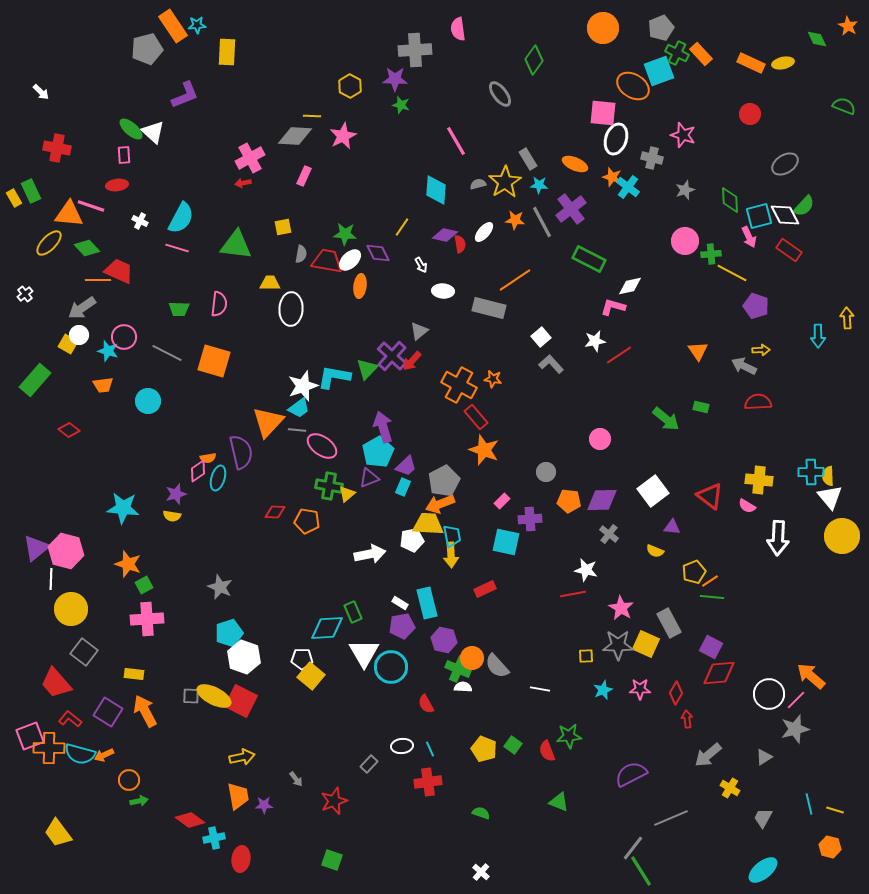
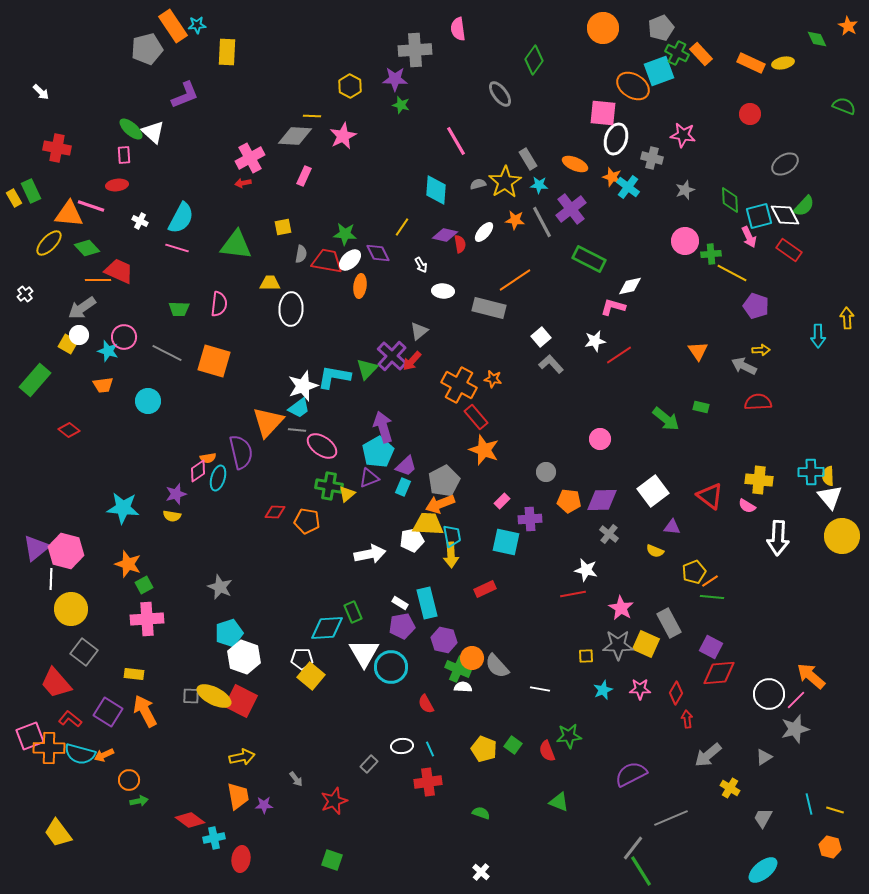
pink star at (683, 135): rotated 10 degrees counterclockwise
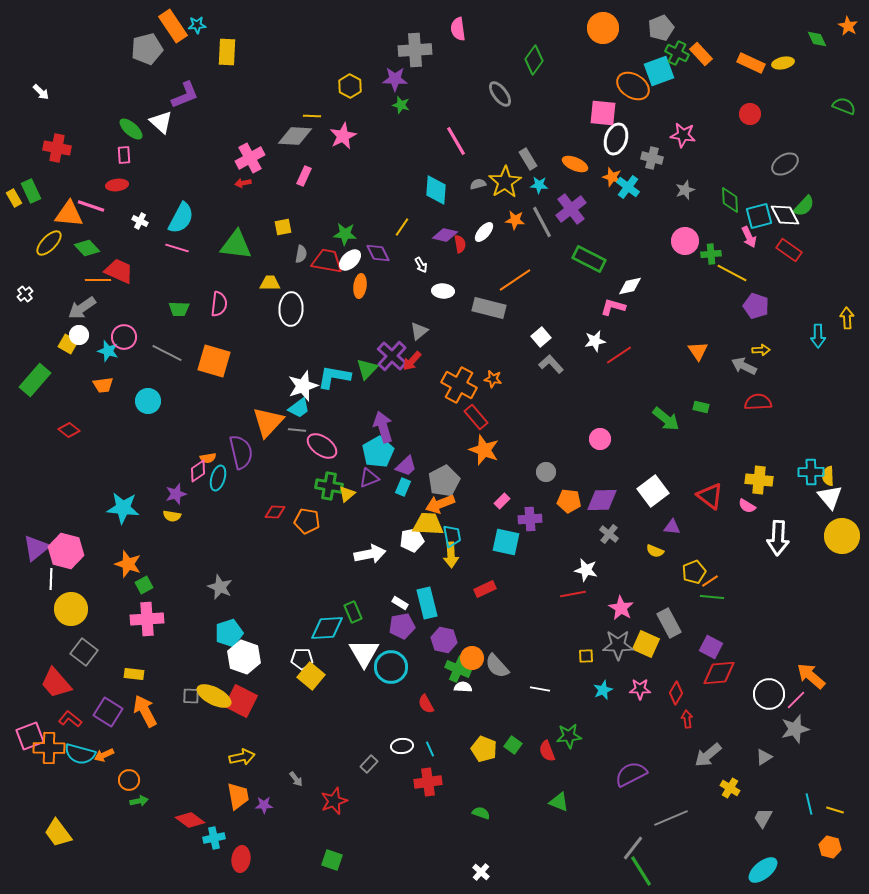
white triangle at (153, 132): moved 8 px right, 10 px up
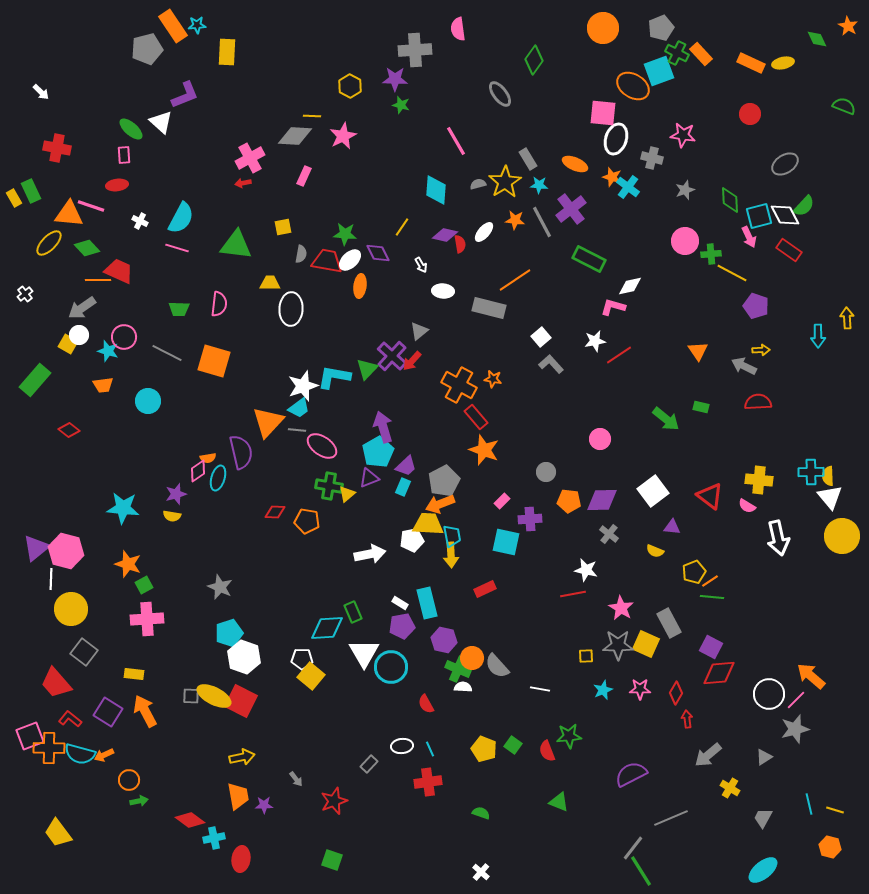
white arrow at (778, 538): rotated 16 degrees counterclockwise
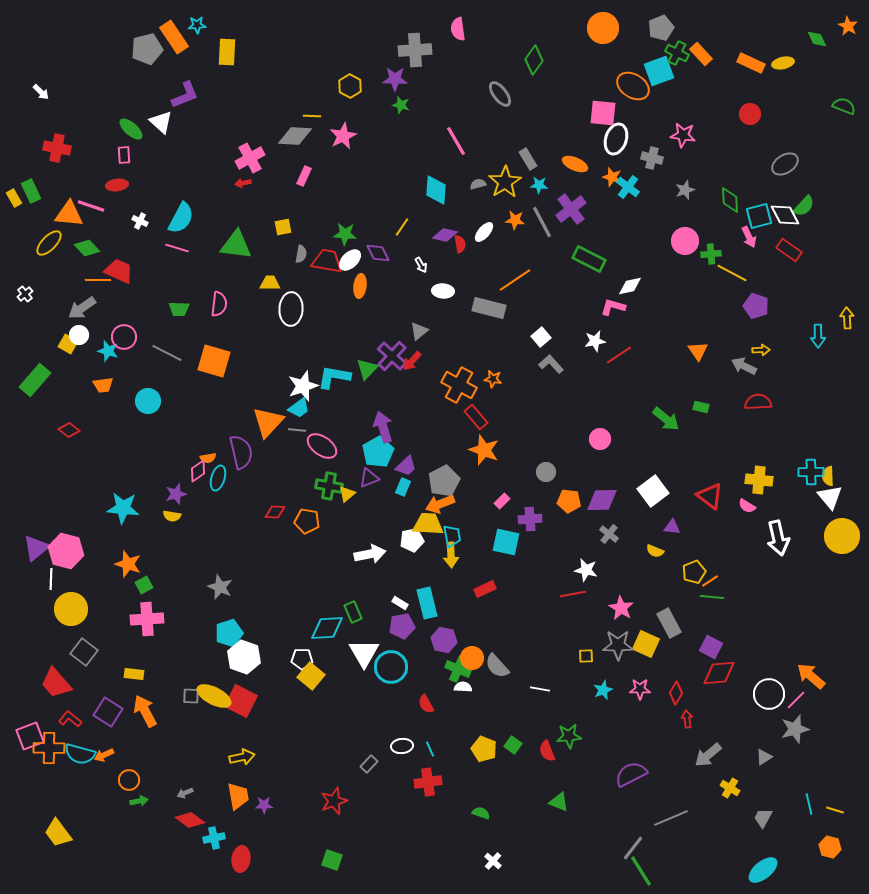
orange rectangle at (173, 26): moved 1 px right, 11 px down
gray arrow at (296, 779): moved 111 px left, 14 px down; rotated 105 degrees clockwise
white cross at (481, 872): moved 12 px right, 11 px up
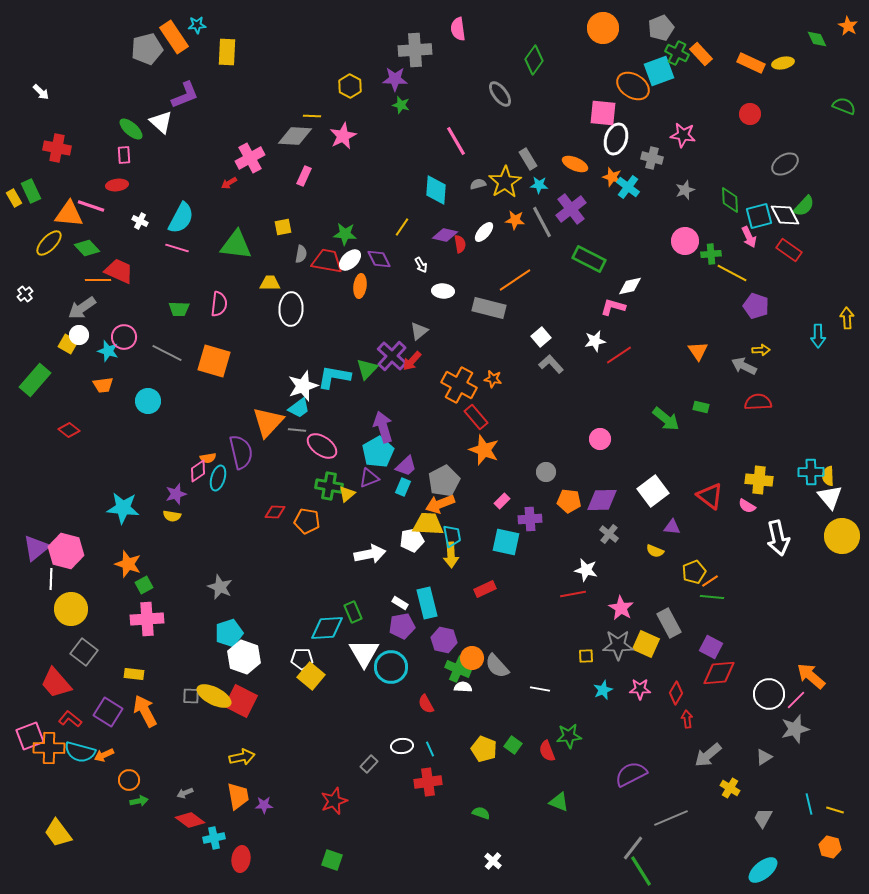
red arrow at (243, 183): moved 14 px left; rotated 21 degrees counterclockwise
purple diamond at (378, 253): moved 1 px right, 6 px down
cyan semicircle at (80, 754): moved 2 px up
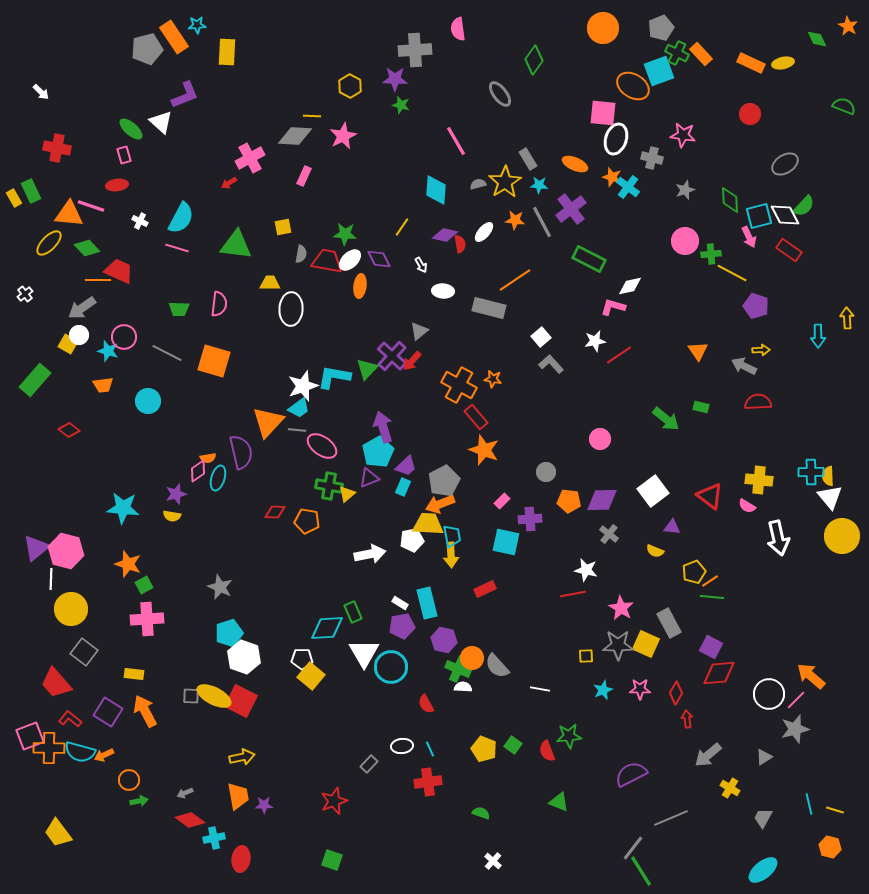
pink rectangle at (124, 155): rotated 12 degrees counterclockwise
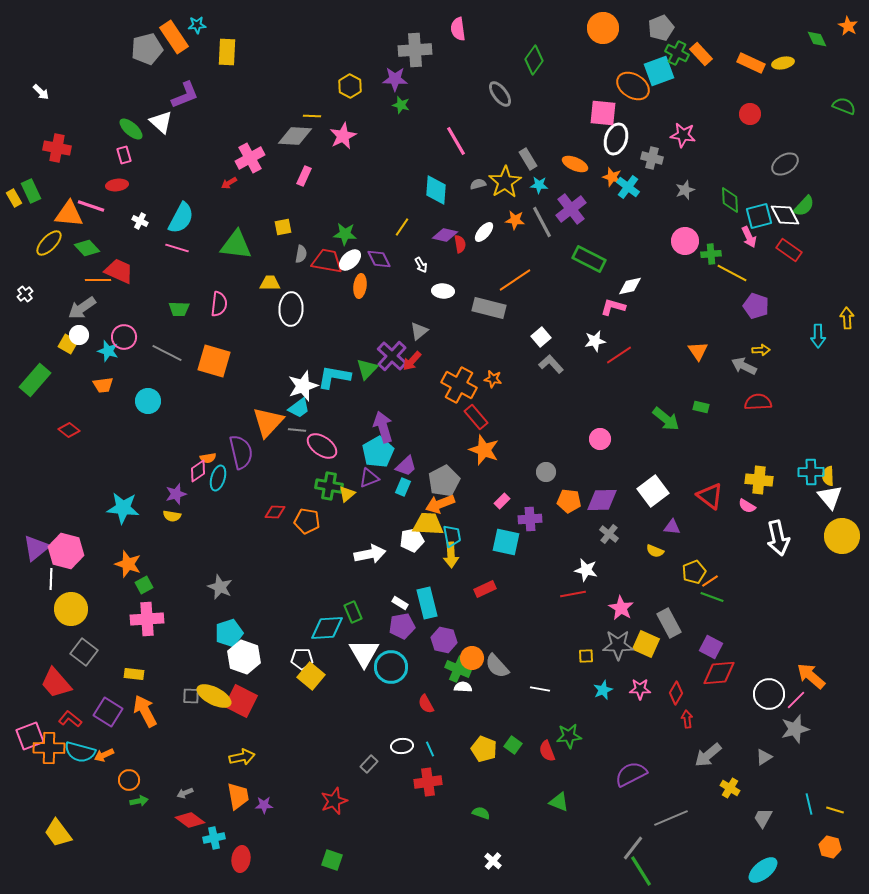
green line at (712, 597): rotated 15 degrees clockwise
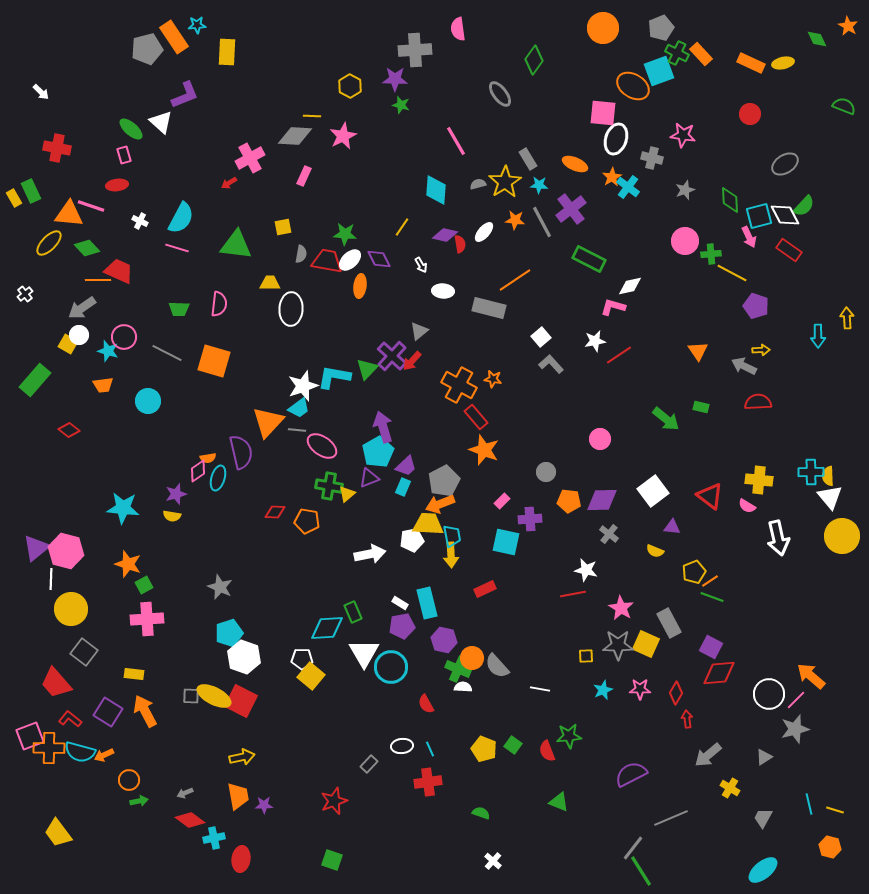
orange star at (612, 177): rotated 24 degrees clockwise
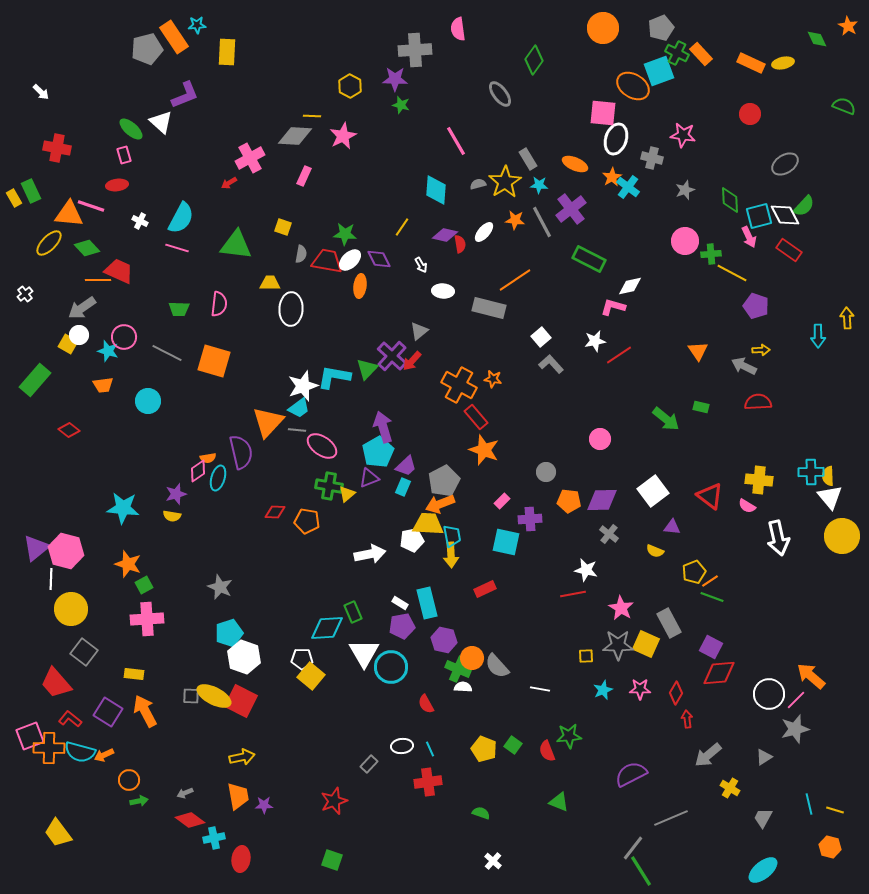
yellow square at (283, 227): rotated 30 degrees clockwise
